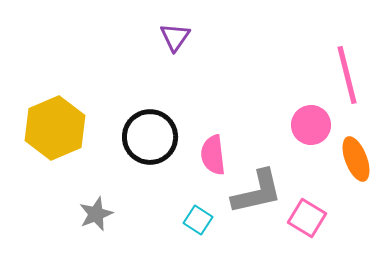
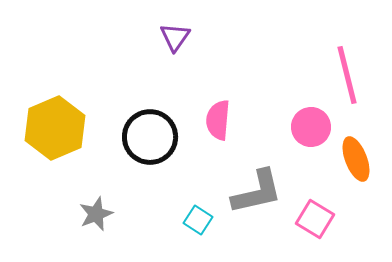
pink circle: moved 2 px down
pink semicircle: moved 5 px right, 35 px up; rotated 12 degrees clockwise
pink square: moved 8 px right, 1 px down
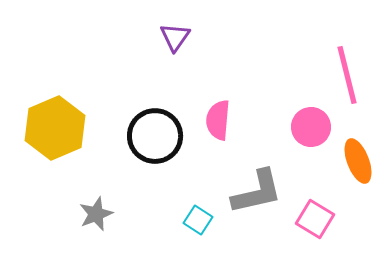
black circle: moved 5 px right, 1 px up
orange ellipse: moved 2 px right, 2 px down
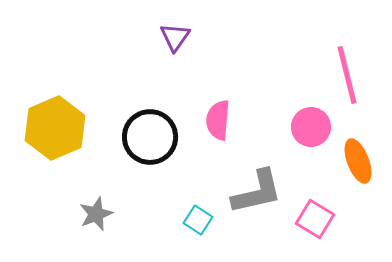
black circle: moved 5 px left, 1 px down
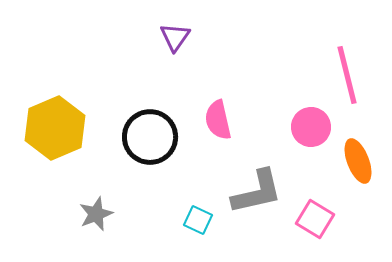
pink semicircle: rotated 18 degrees counterclockwise
cyan square: rotated 8 degrees counterclockwise
